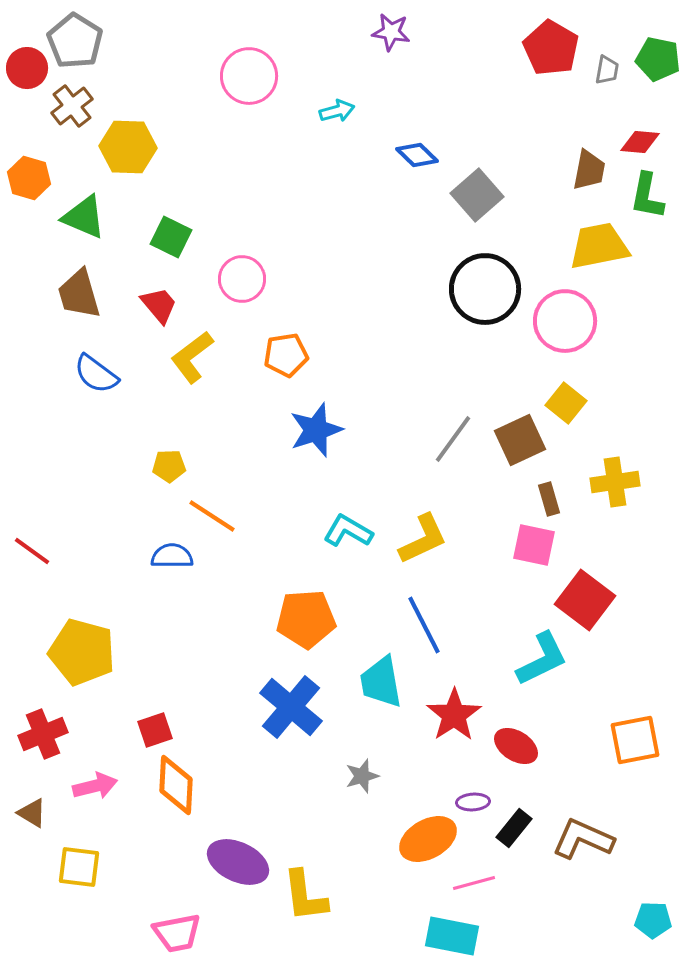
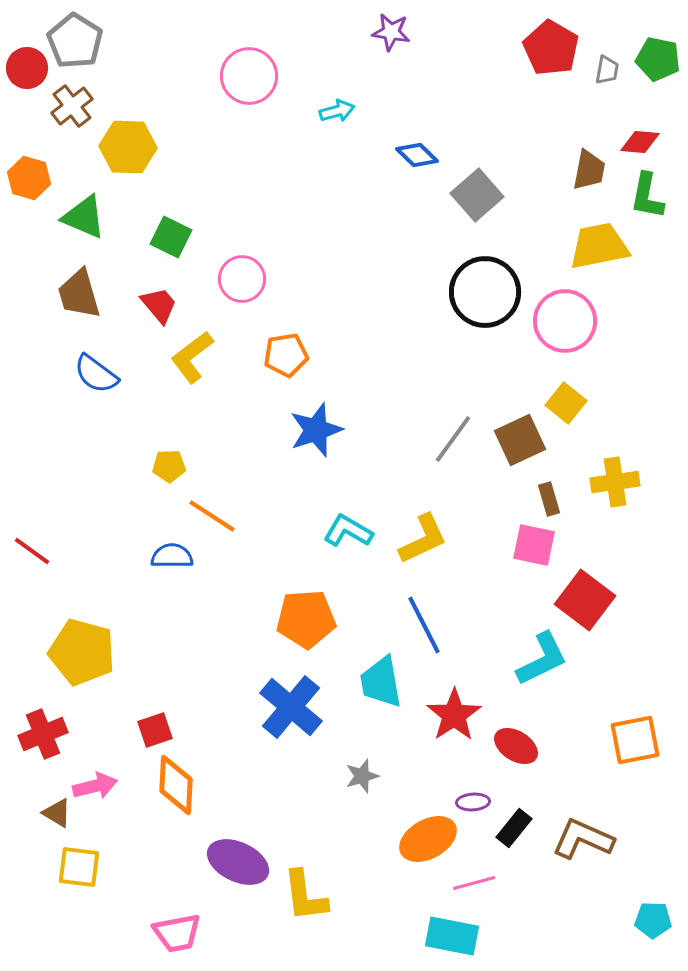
black circle at (485, 289): moved 3 px down
brown triangle at (32, 813): moved 25 px right
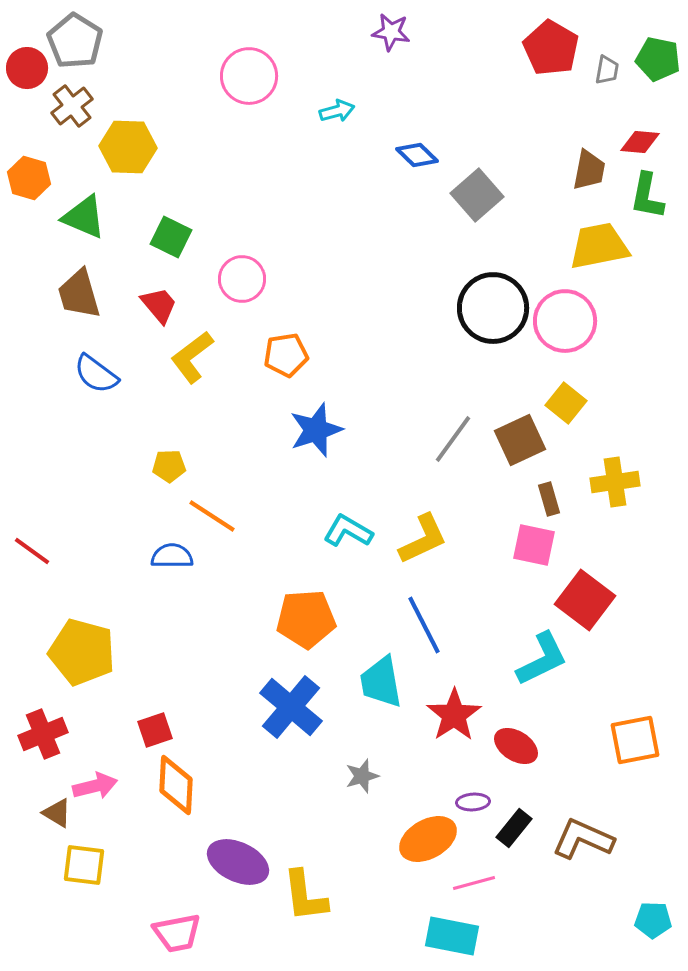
black circle at (485, 292): moved 8 px right, 16 px down
yellow square at (79, 867): moved 5 px right, 2 px up
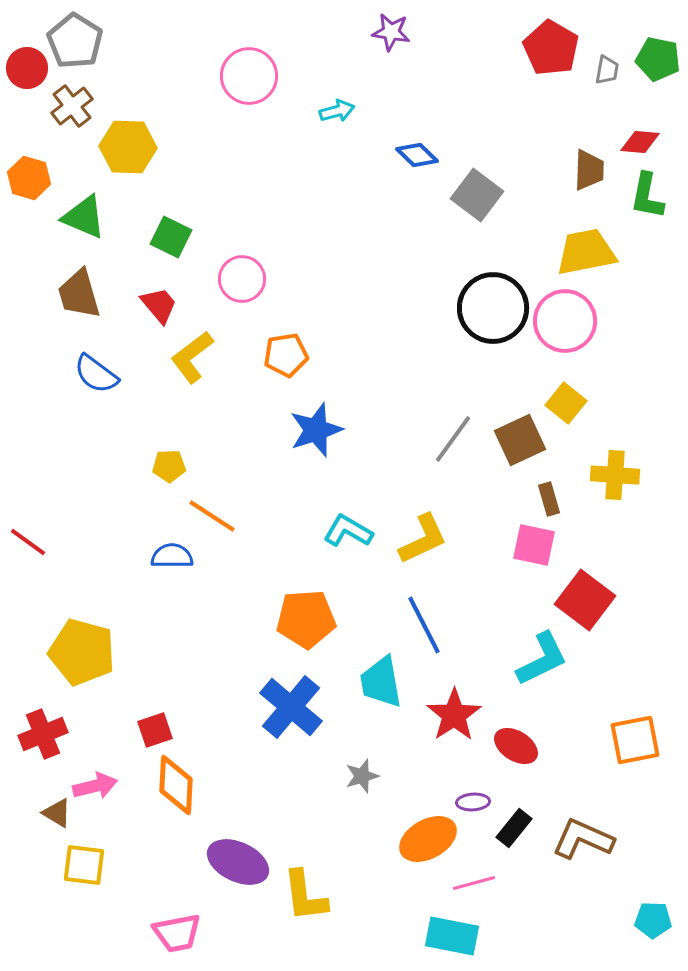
brown trapezoid at (589, 170): rotated 9 degrees counterclockwise
gray square at (477, 195): rotated 12 degrees counterclockwise
yellow trapezoid at (599, 246): moved 13 px left, 6 px down
yellow cross at (615, 482): moved 7 px up; rotated 12 degrees clockwise
red line at (32, 551): moved 4 px left, 9 px up
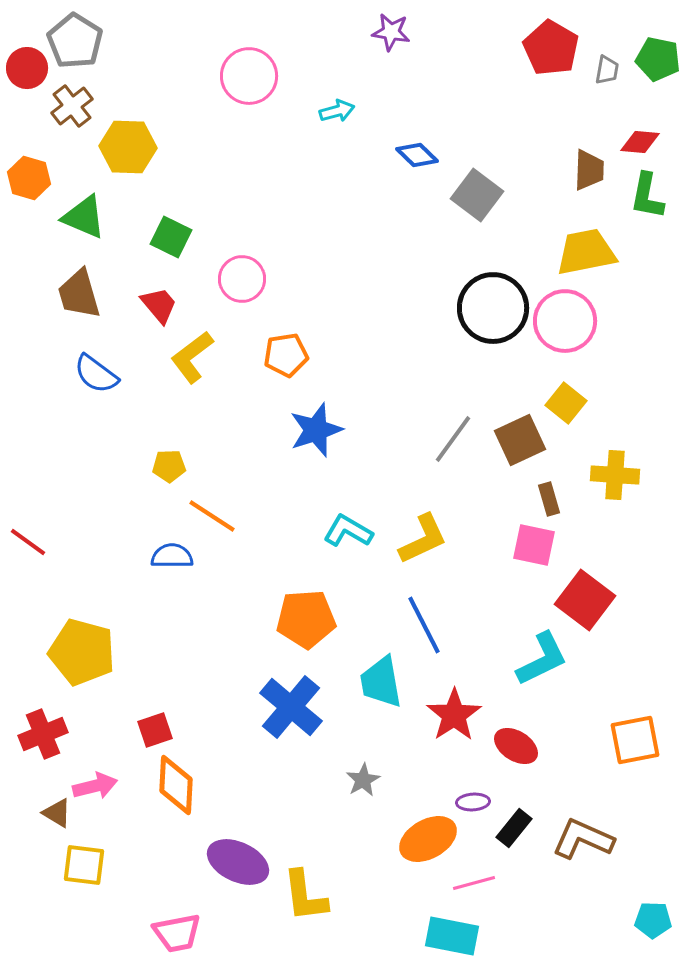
gray star at (362, 776): moved 1 px right, 4 px down; rotated 12 degrees counterclockwise
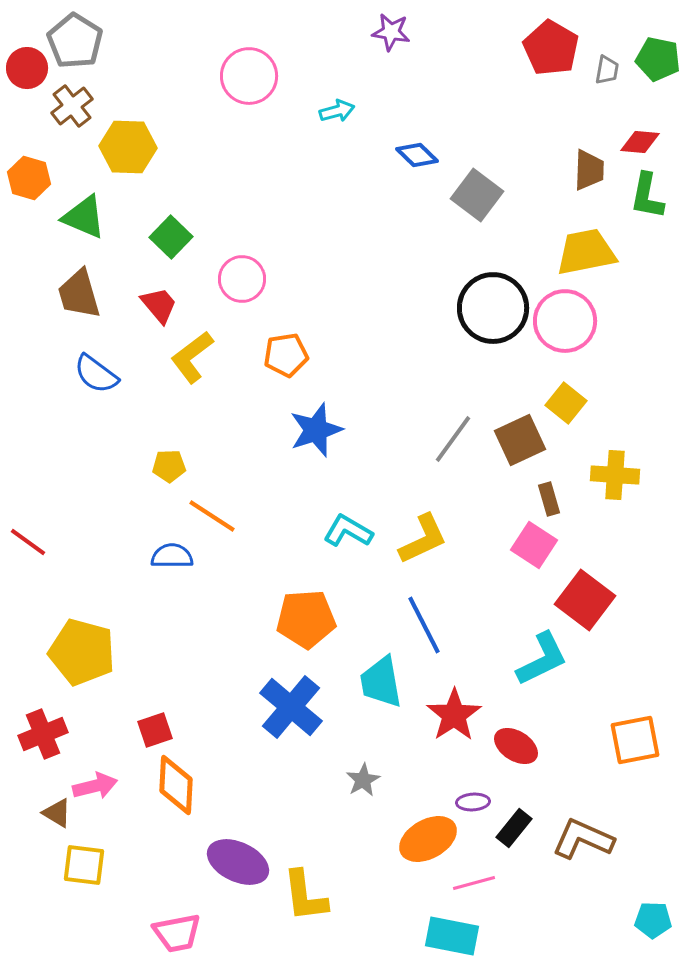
green square at (171, 237): rotated 18 degrees clockwise
pink square at (534, 545): rotated 21 degrees clockwise
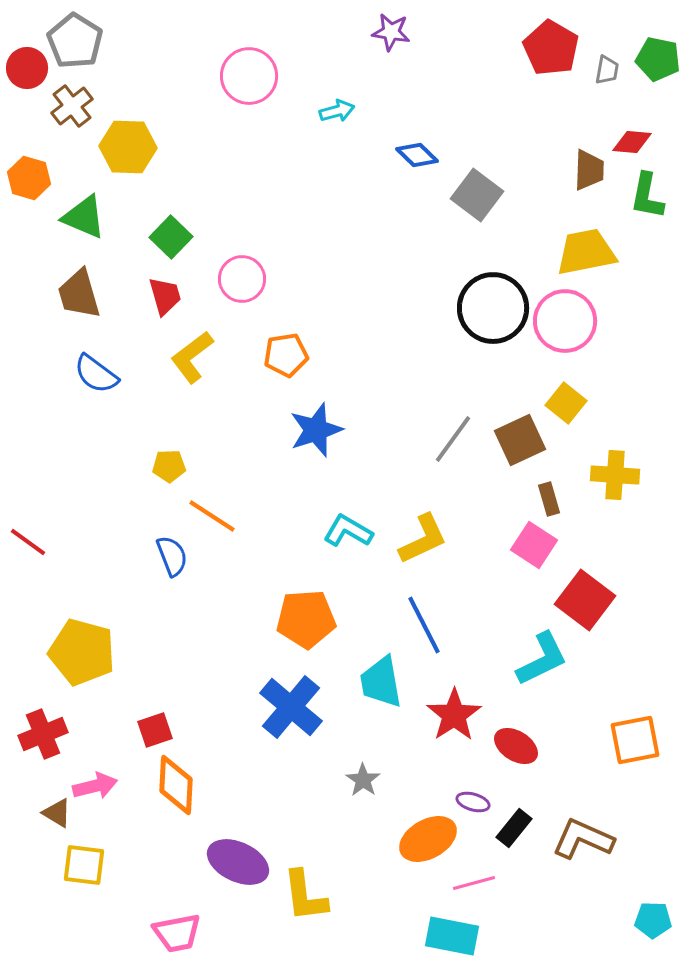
red diamond at (640, 142): moved 8 px left
red trapezoid at (159, 305): moved 6 px right, 9 px up; rotated 24 degrees clockwise
blue semicircle at (172, 556): rotated 69 degrees clockwise
gray star at (363, 780): rotated 8 degrees counterclockwise
purple ellipse at (473, 802): rotated 20 degrees clockwise
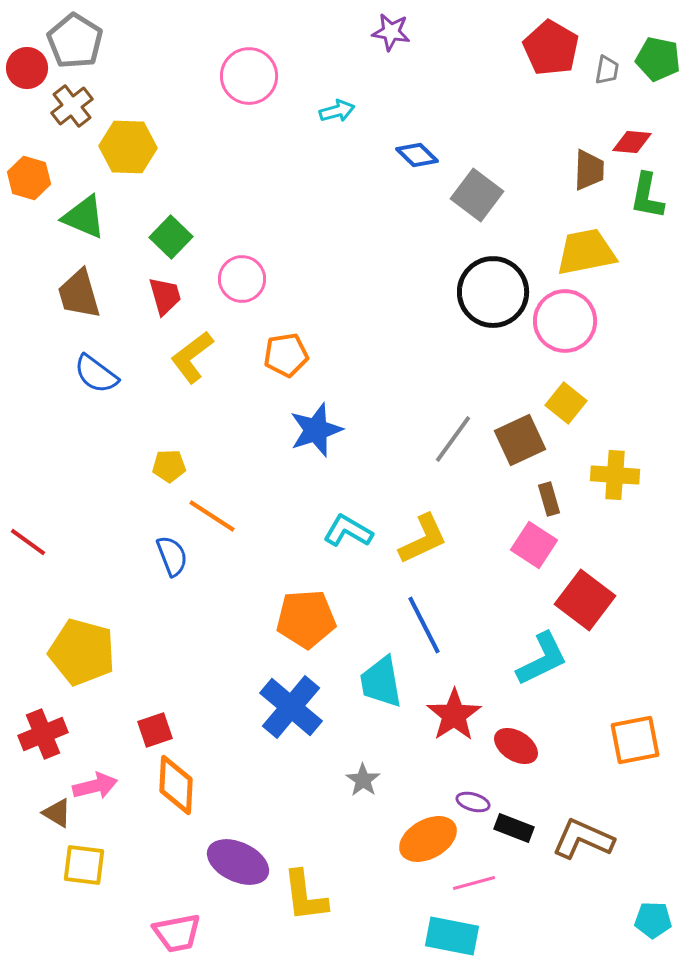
black circle at (493, 308): moved 16 px up
black rectangle at (514, 828): rotated 72 degrees clockwise
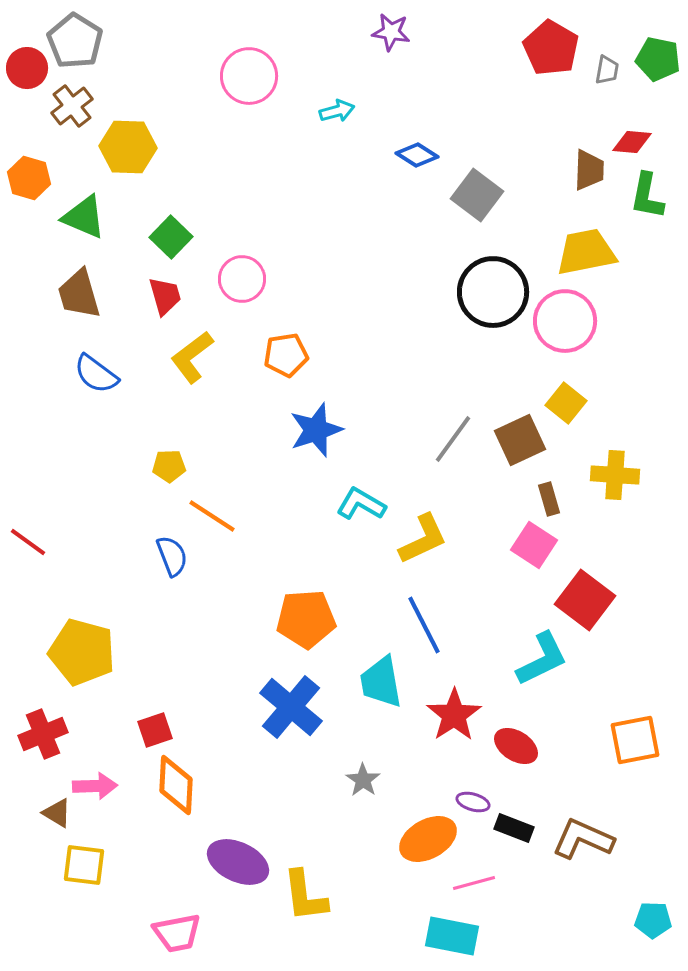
blue diamond at (417, 155): rotated 12 degrees counterclockwise
cyan L-shape at (348, 531): moved 13 px right, 27 px up
pink arrow at (95, 786): rotated 12 degrees clockwise
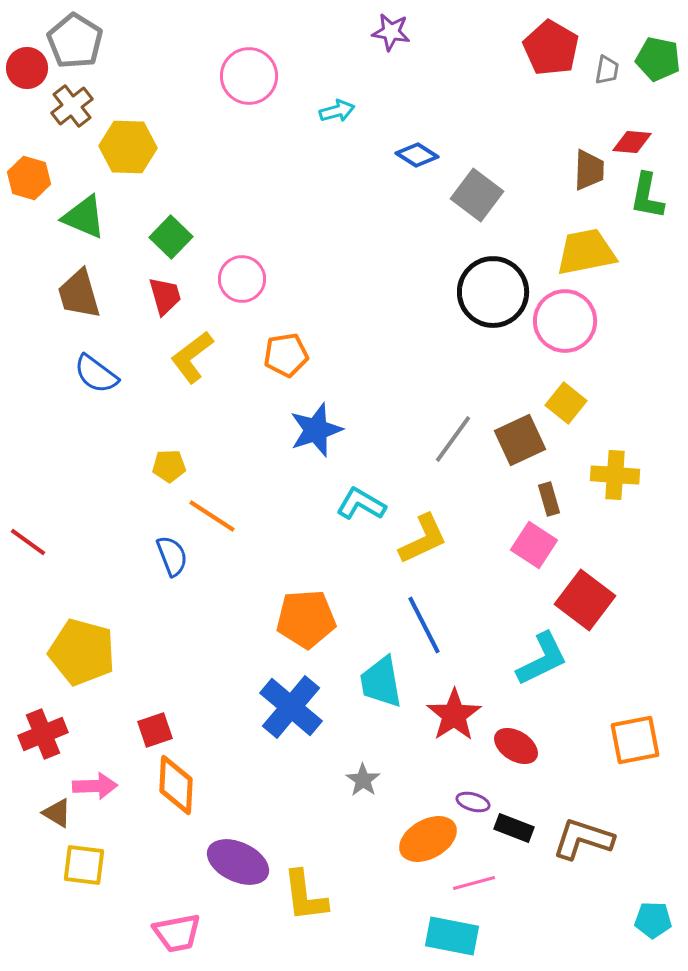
brown L-shape at (583, 839): rotated 6 degrees counterclockwise
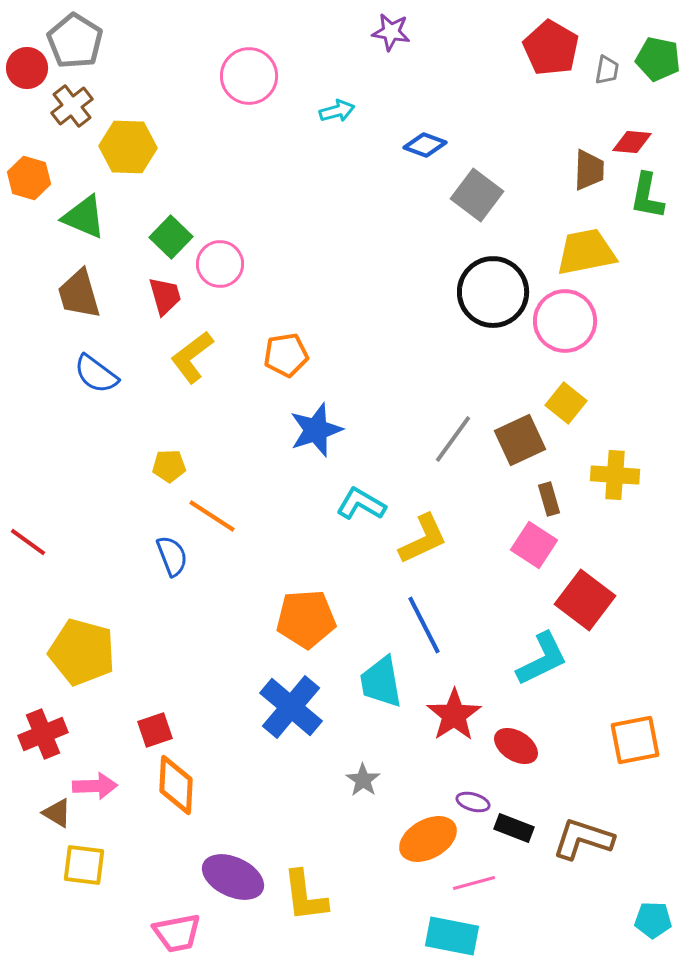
blue diamond at (417, 155): moved 8 px right, 10 px up; rotated 12 degrees counterclockwise
pink circle at (242, 279): moved 22 px left, 15 px up
purple ellipse at (238, 862): moved 5 px left, 15 px down
